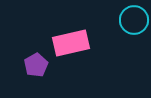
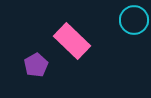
pink rectangle: moved 1 px right, 2 px up; rotated 57 degrees clockwise
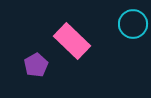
cyan circle: moved 1 px left, 4 px down
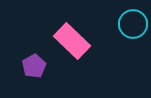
purple pentagon: moved 2 px left, 1 px down
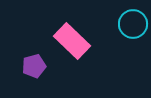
purple pentagon: rotated 15 degrees clockwise
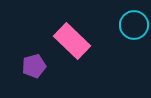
cyan circle: moved 1 px right, 1 px down
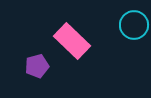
purple pentagon: moved 3 px right
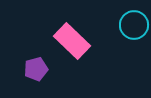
purple pentagon: moved 1 px left, 3 px down
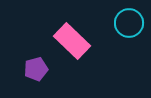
cyan circle: moved 5 px left, 2 px up
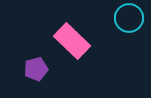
cyan circle: moved 5 px up
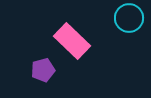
purple pentagon: moved 7 px right, 1 px down
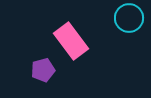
pink rectangle: moved 1 px left; rotated 9 degrees clockwise
